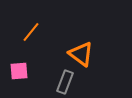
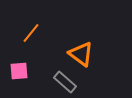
orange line: moved 1 px down
gray rectangle: rotated 70 degrees counterclockwise
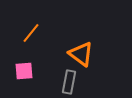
pink square: moved 5 px right
gray rectangle: moved 4 px right; rotated 60 degrees clockwise
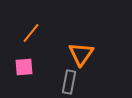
orange triangle: rotated 28 degrees clockwise
pink square: moved 4 px up
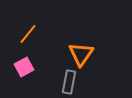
orange line: moved 3 px left, 1 px down
pink square: rotated 24 degrees counterclockwise
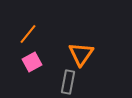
pink square: moved 8 px right, 5 px up
gray rectangle: moved 1 px left
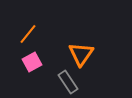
gray rectangle: rotated 45 degrees counterclockwise
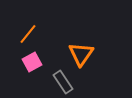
gray rectangle: moved 5 px left
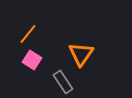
pink square: moved 2 px up; rotated 30 degrees counterclockwise
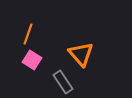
orange line: rotated 20 degrees counterclockwise
orange triangle: rotated 16 degrees counterclockwise
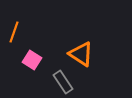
orange line: moved 14 px left, 2 px up
orange triangle: rotated 16 degrees counterclockwise
